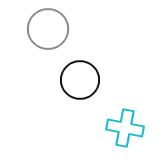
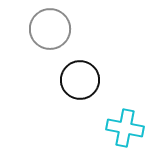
gray circle: moved 2 px right
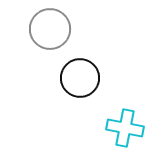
black circle: moved 2 px up
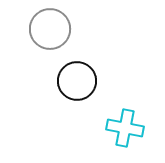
black circle: moved 3 px left, 3 px down
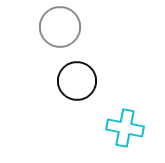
gray circle: moved 10 px right, 2 px up
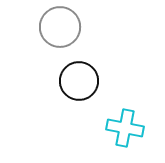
black circle: moved 2 px right
